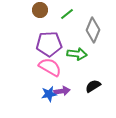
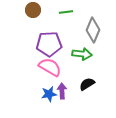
brown circle: moved 7 px left
green line: moved 1 px left, 2 px up; rotated 32 degrees clockwise
green arrow: moved 5 px right
black semicircle: moved 6 px left, 2 px up
purple arrow: rotated 84 degrees counterclockwise
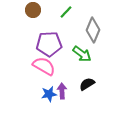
green line: rotated 40 degrees counterclockwise
green arrow: rotated 30 degrees clockwise
pink semicircle: moved 6 px left, 1 px up
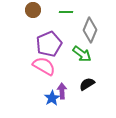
green line: rotated 48 degrees clockwise
gray diamond: moved 3 px left
purple pentagon: rotated 20 degrees counterclockwise
blue star: moved 3 px right, 4 px down; rotated 21 degrees counterclockwise
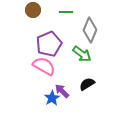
purple arrow: rotated 42 degrees counterclockwise
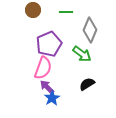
pink semicircle: moved 1 px left, 2 px down; rotated 80 degrees clockwise
purple arrow: moved 15 px left, 4 px up
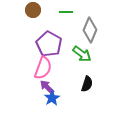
purple pentagon: rotated 20 degrees counterclockwise
black semicircle: rotated 140 degrees clockwise
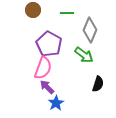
green line: moved 1 px right, 1 px down
green arrow: moved 2 px right, 1 px down
black semicircle: moved 11 px right
blue star: moved 4 px right, 5 px down
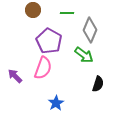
purple pentagon: moved 3 px up
purple arrow: moved 32 px left, 11 px up
